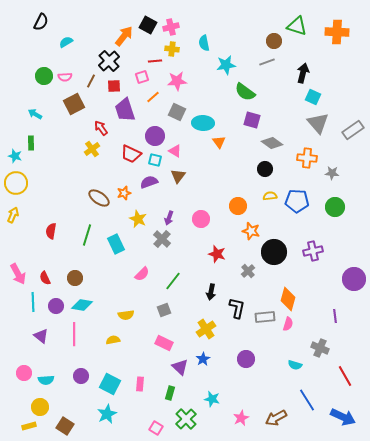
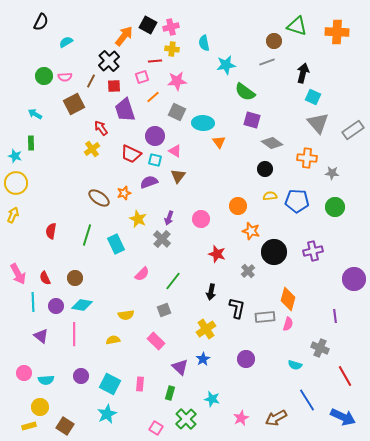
pink rectangle at (164, 343): moved 8 px left, 2 px up; rotated 18 degrees clockwise
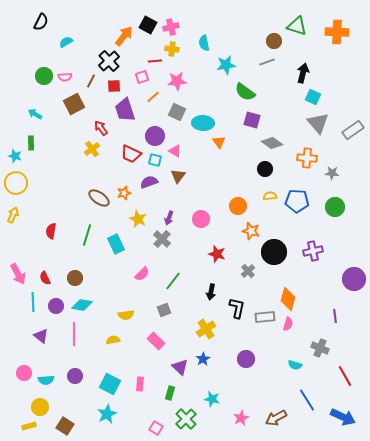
purple circle at (81, 376): moved 6 px left
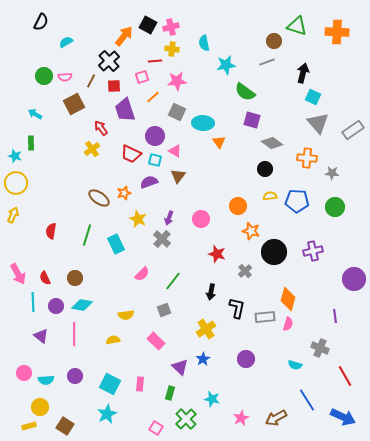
gray cross at (248, 271): moved 3 px left
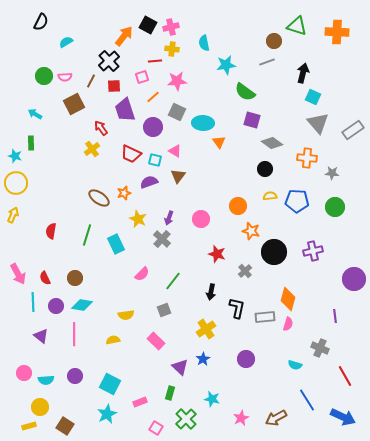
purple circle at (155, 136): moved 2 px left, 9 px up
pink rectangle at (140, 384): moved 18 px down; rotated 64 degrees clockwise
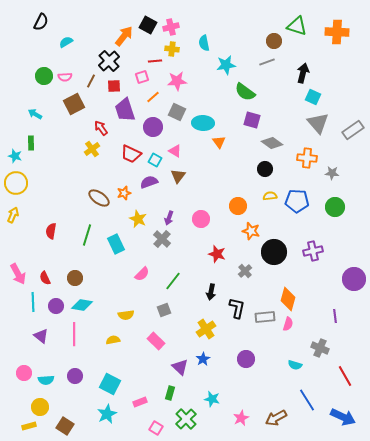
cyan square at (155, 160): rotated 16 degrees clockwise
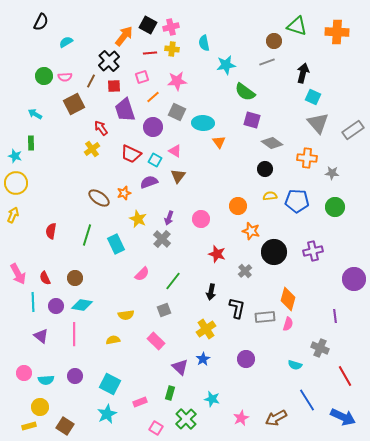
red line at (155, 61): moved 5 px left, 8 px up
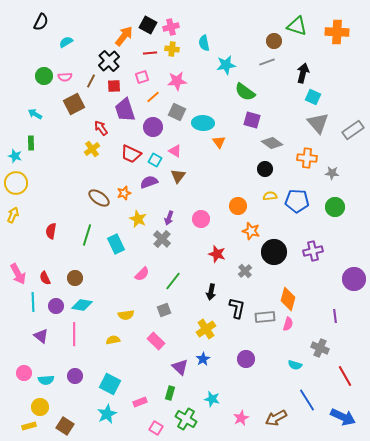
green cross at (186, 419): rotated 15 degrees counterclockwise
